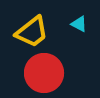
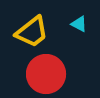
red circle: moved 2 px right, 1 px down
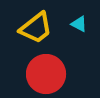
yellow trapezoid: moved 4 px right, 4 px up
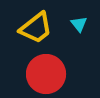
cyan triangle: rotated 24 degrees clockwise
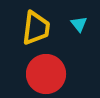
yellow trapezoid: rotated 45 degrees counterclockwise
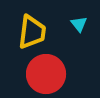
yellow trapezoid: moved 4 px left, 4 px down
